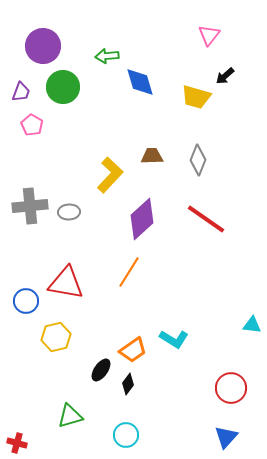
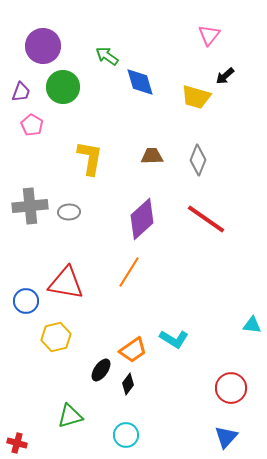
green arrow: rotated 40 degrees clockwise
yellow L-shape: moved 20 px left, 17 px up; rotated 33 degrees counterclockwise
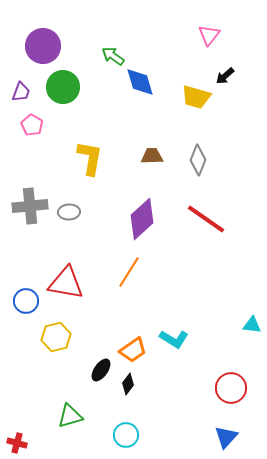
green arrow: moved 6 px right
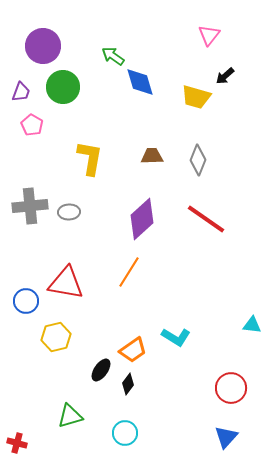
cyan L-shape: moved 2 px right, 2 px up
cyan circle: moved 1 px left, 2 px up
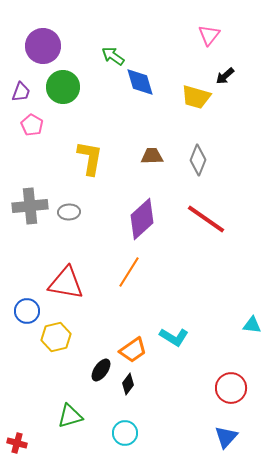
blue circle: moved 1 px right, 10 px down
cyan L-shape: moved 2 px left
